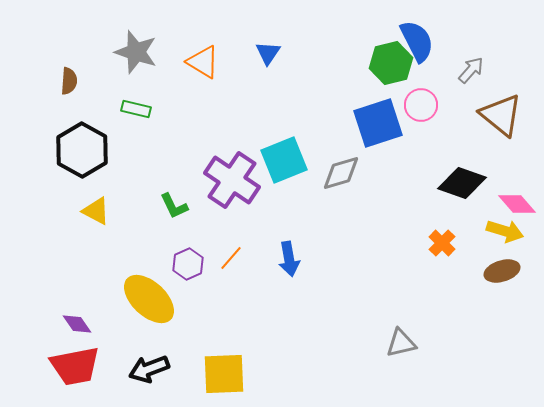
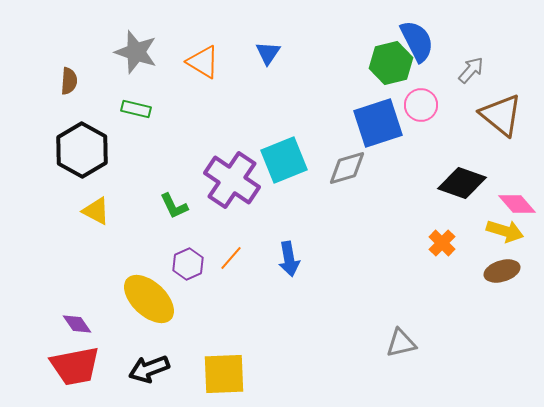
gray diamond: moved 6 px right, 5 px up
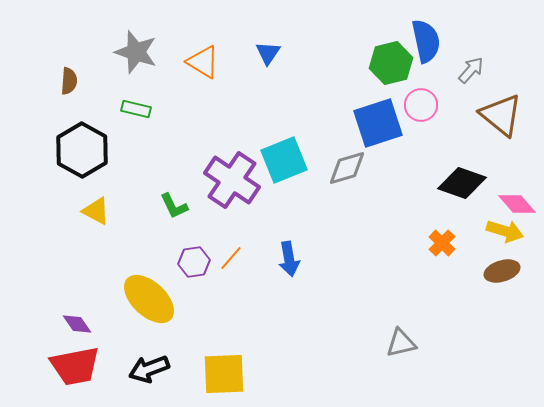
blue semicircle: moved 9 px right; rotated 15 degrees clockwise
purple hexagon: moved 6 px right, 2 px up; rotated 16 degrees clockwise
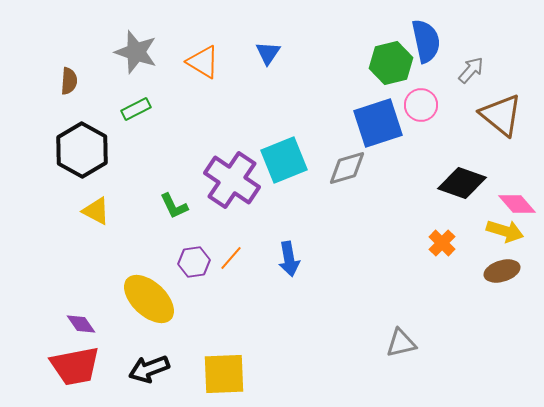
green rectangle: rotated 40 degrees counterclockwise
purple diamond: moved 4 px right
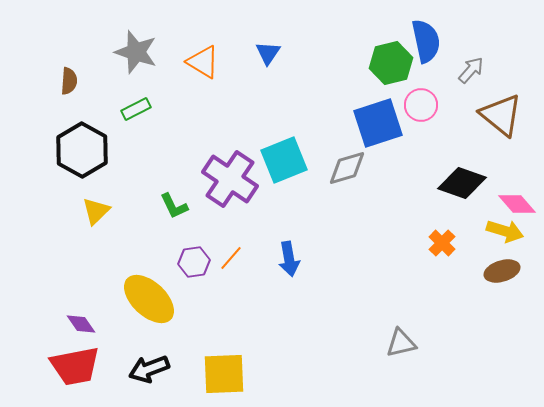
purple cross: moved 2 px left, 1 px up
yellow triangle: rotated 48 degrees clockwise
